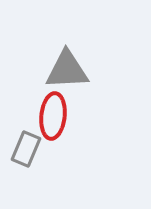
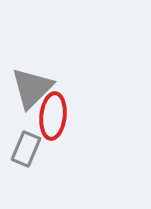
gray triangle: moved 35 px left, 18 px down; rotated 42 degrees counterclockwise
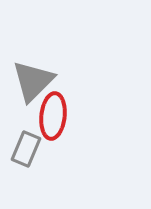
gray triangle: moved 1 px right, 7 px up
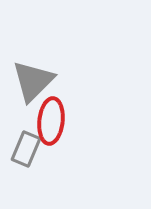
red ellipse: moved 2 px left, 5 px down
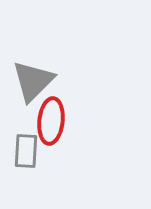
gray rectangle: moved 2 px down; rotated 20 degrees counterclockwise
